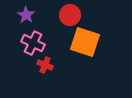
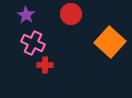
red circle: moved 1 px right, 1 px up
orange square: moved 25 px right; rotated 24 degrees clockwise
red cross: rotated 21 degrees counterclockwise
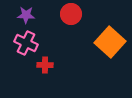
purple star: rotated 30 degrees counterclockwise
pink cross: moved 7 px left
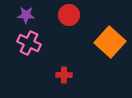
red circle: moved 2 px left, 1 px down
pink cross: moved 3 px right
red cross: moved 19 px right, 10 px down
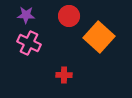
red circle: moved 1 px down
orange square: moved 11 px left, 5 px up
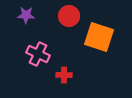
orange square: rotated 24 degrees counterclockwise
pink cross: moved 9 px right, 11 px down
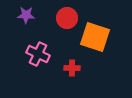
red circle: moved 2 px left, 2 px down
orange square: moved 4 px left
red cross: moved 8 px right, 7 px up
